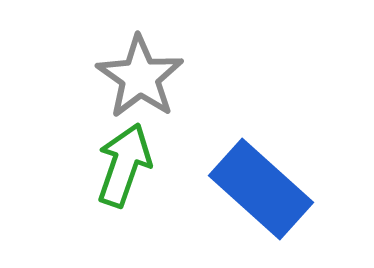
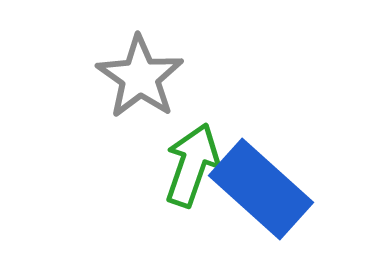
green arrow: moved 68 px right
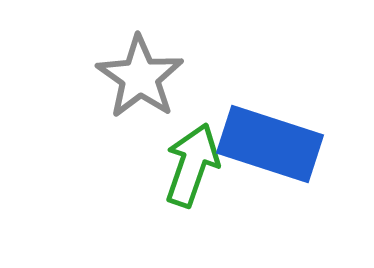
blue rectangle: moved 9 px right, 45 px up; rotated 24 degrees counterclockwise
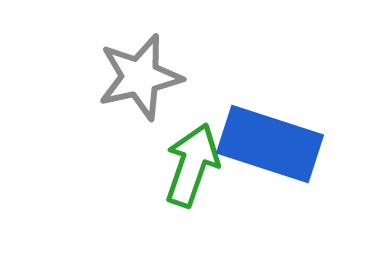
gray star: rotated 24 degrees clockwise
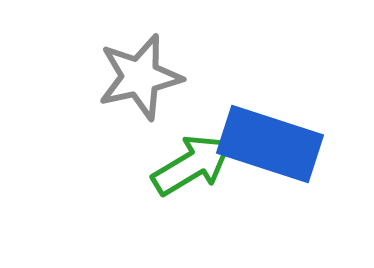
green arrow: rotated 40 degrees clockwise
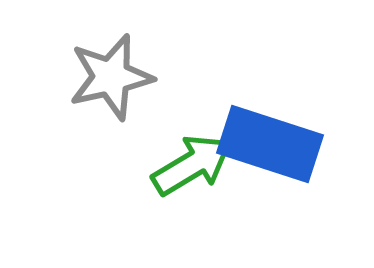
gray star: moved 29 px left
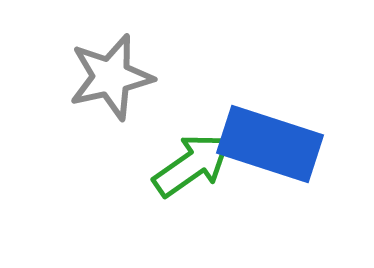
green arrow: rotated 4 degrees counterclockwise
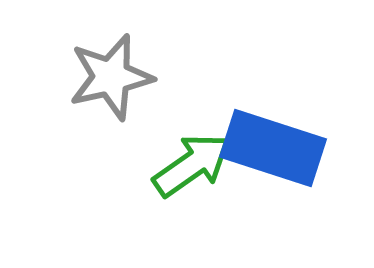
blue rectangle: moved 3 px right, 4 px down
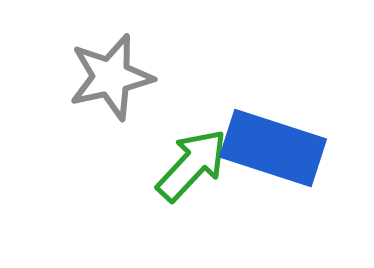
green arrow: rotated 12 degrees counterclockwise
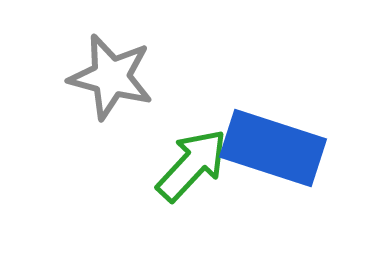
gray star: rotated 28 degrees clockwise
